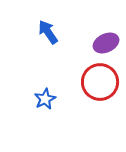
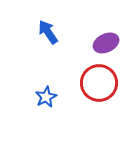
red circle: moved 1 px left, 1 px down
blue star: moved 1 px right, 2 px up
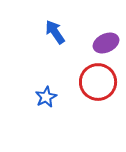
blue arrow: moved 7 px right
red circle: moved 1 px left, 1 px up
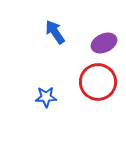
purple ellipse: moved 2 px left
blue star: rotated 25 degrees clockwise
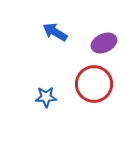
blue arrow: rotated 25 degrees counterclockwise
red circle: moved 4 px left, 2 px down
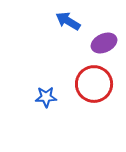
blue arrow: moved 13 px right, 11 px up
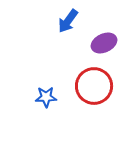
blue arrow: rotated 85 degrees counterclockwise
red circle: moved 2 px down
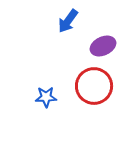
purple ellipse: moved 1 px left, 3 px down
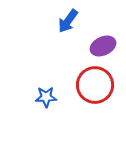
red circle: moved 1 px right, 1 px up
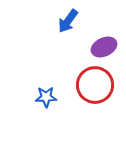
purple ellipse: moved 1 px right, 1 px down
